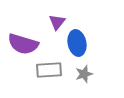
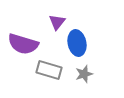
gray rectangle: rotated 20 degrees clockwise
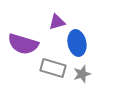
purple triangle: rotated 36 degrees clockwise
gray rectangle: moved 4 px right, 2 px up
gray star: moved 2 px left
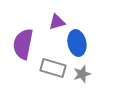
purple semicircle: rotated 84 degrees clockwise
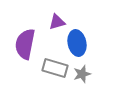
purple semicircle: moved 2 px right
gray rectangle: moved 2 px right
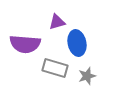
purple semicircle: rotated 96 degrees counterclockwise
gray star: moved 5 px right, 2 px down
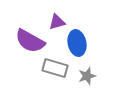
purple semicircle: moved 5 px right, 3 px up; rotated 24 degrees clockwise
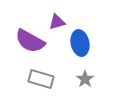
blue ellipse: moved 3 px right
gray rectangle: moved 14 px left, 11 px down
gray star: moved 2 px left, 3 px down; rotated 18 degrees counterclockwise
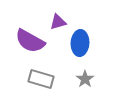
purple triangle: moved 1 px right
blue ellipse: rotated 15 degrees clockwise
